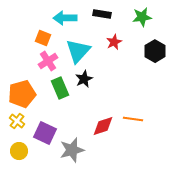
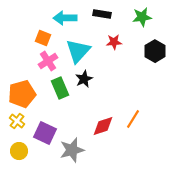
red star: rotated 21 degrees clockwise
orange line: rotated 66 degrees counterclockwise
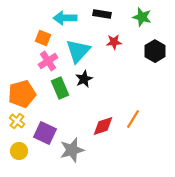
green star: rotated 24 degrees clockwise
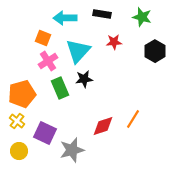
black star: rotated 18 degrees clockwise
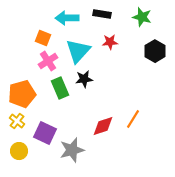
cyan arrow: moved 2 px right
red star: moved 4 px left
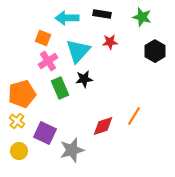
orange line: moved 1 px right, 3 px up
